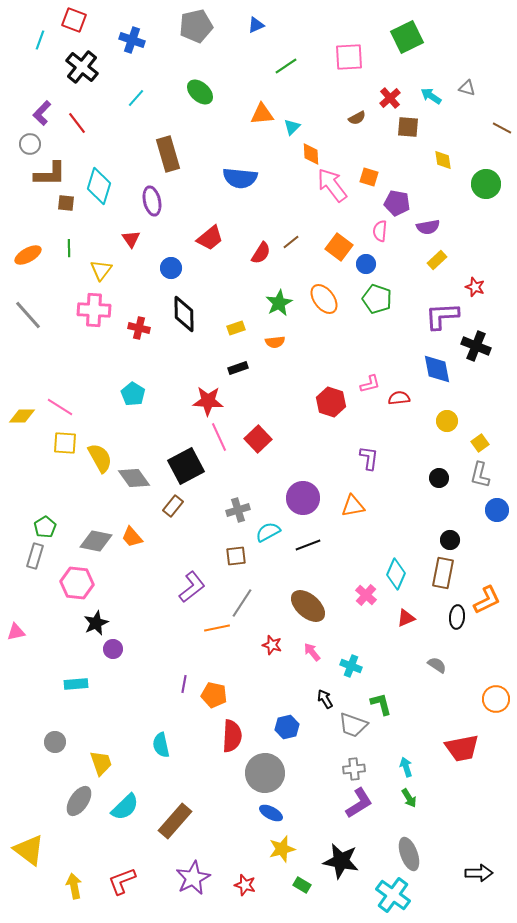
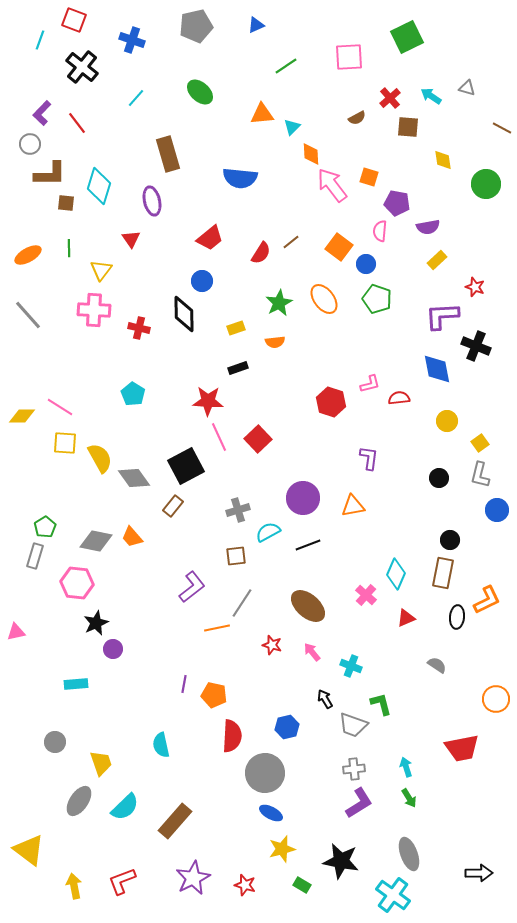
blue circle at (171, 268): moved 31 px right, 13 px down
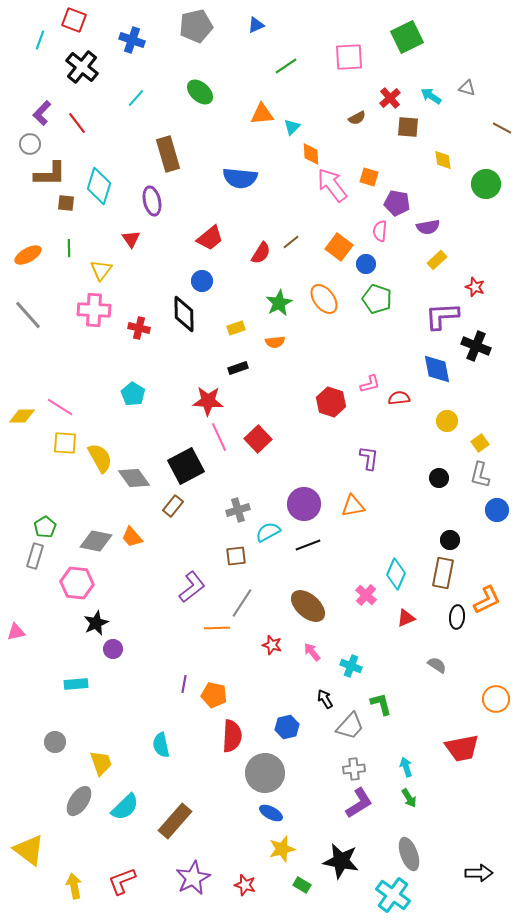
purple circle at (303, 498): moved 1 px right, 6 px down
orange line at (217, 628): rotated 10 degrees clockwise
gray trapezoid at (353, 725): moved 3 px left, 1 px down; rotated 68 degrees counterclockwise
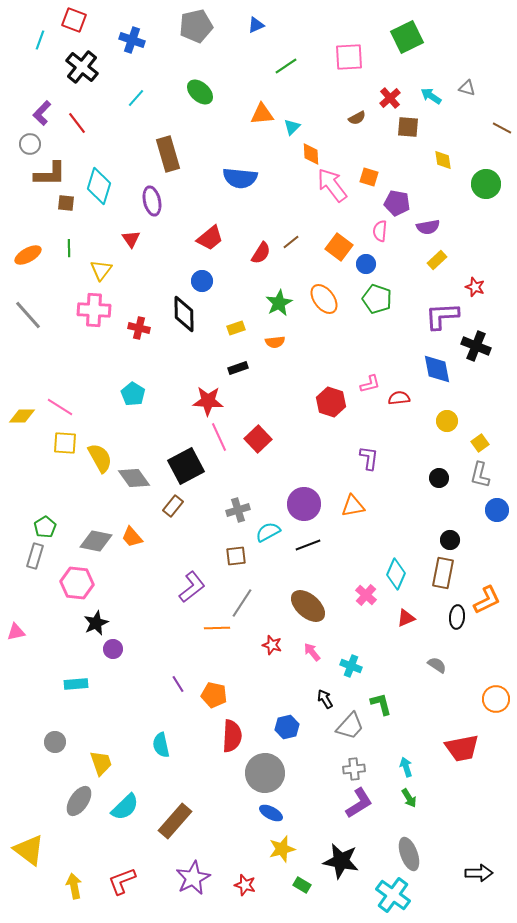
purple line at (184, 684): moved 6 px left; rotated 42 degrees counterclockwise
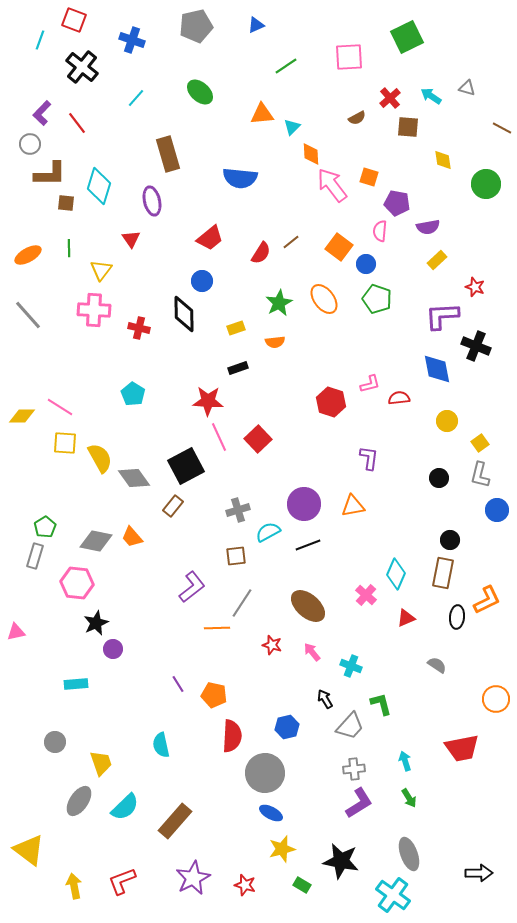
cyan arrow at (406, 767): moved 1 px left, 6 px up
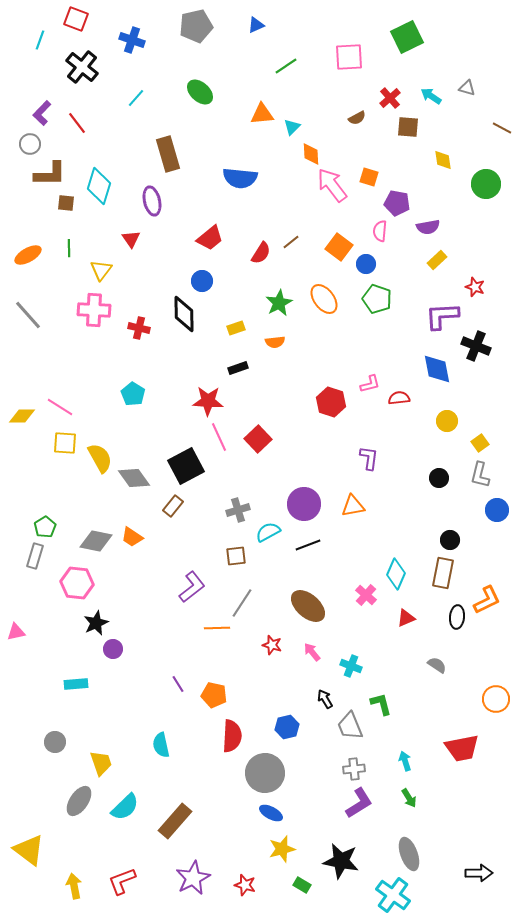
red square at (74, 20): moved 2 px right, 1 px up
orange trapezoid at (132, 537): rotated 15 degrees counterclockwise
gray trapezoid at (350, 726): rotated 116 degrees clockwise
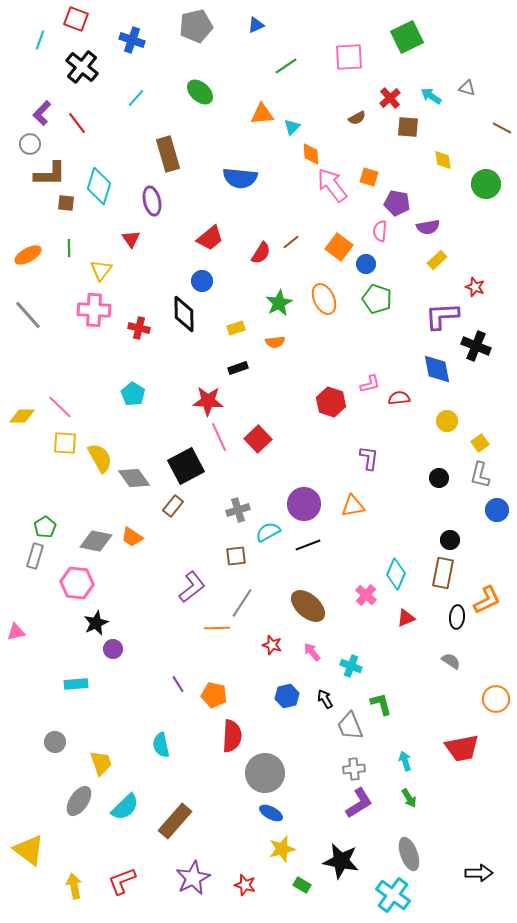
orange ellipse at (324, 299): rotated 12 degrees clockwise
pink line at (60, 407): rotated 12 degrees clockwise
gray semicircle at (437, 665): moved 14 px right, 4 px up
blue hexagon at (287, 727): moved 31 px up
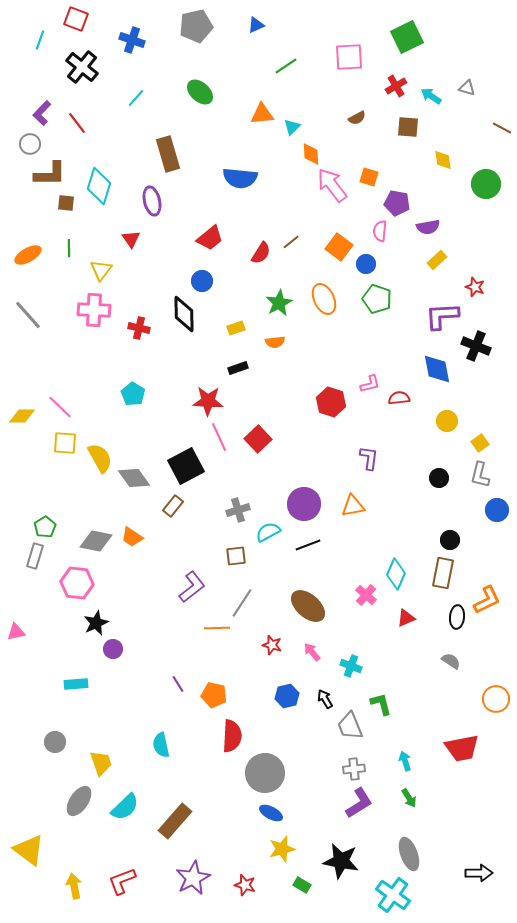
red cross at (390, 98): moved 6 px right, 12 px up; rotated 10 degrees clockwise
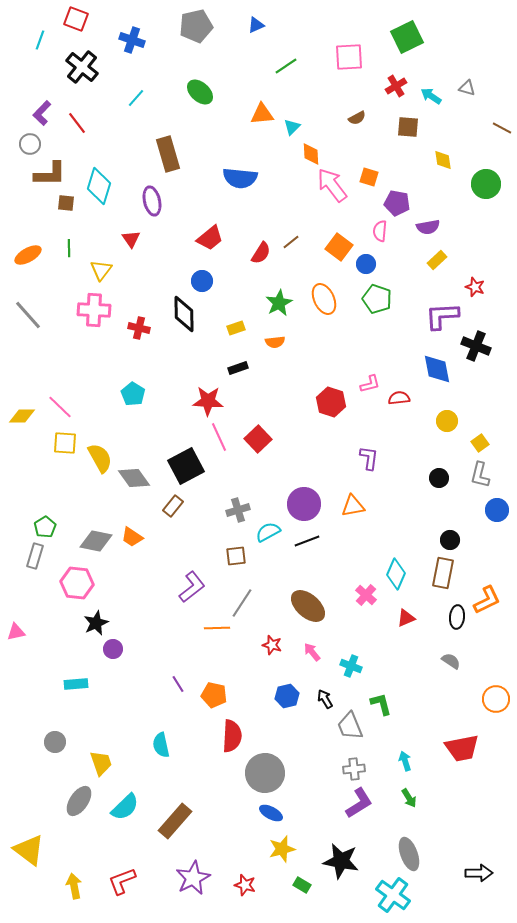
black line at (308, 545): moved 1 px left, 4 px up
